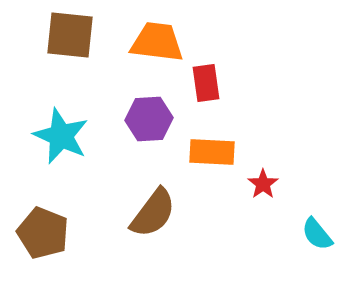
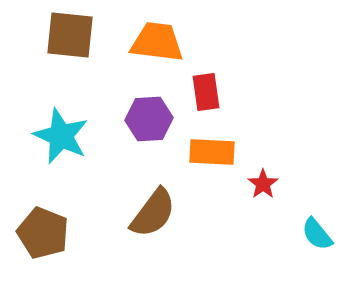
red rectangle: moved 9 px down
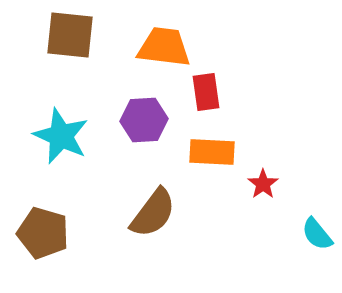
orange trapezoid: moved 7 px right, 5 px down
purple hexagon: moved 5 px left, 1 px down
brown pentagon: rotated 6 degrees counterclockwise
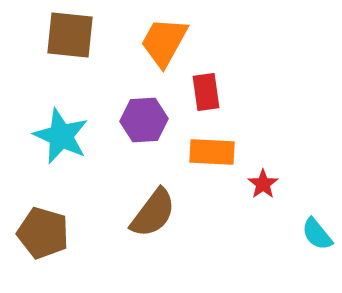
orange trapezoid: moved 5 px up; rotated 68 degrees counterclockwise
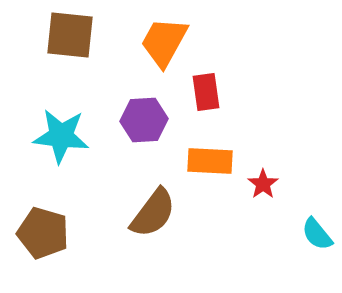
cyan star: rotated 18 degrees counterclockwise
orange rectangle: moved 2 px left, 9 px down
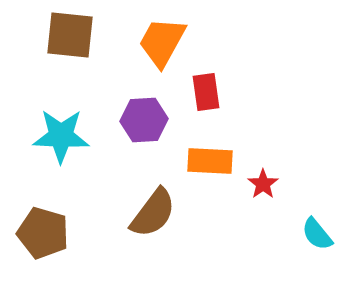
orange trapezoid: moved 2 px left
cyan star: rotated 4 degrees counterclockwise
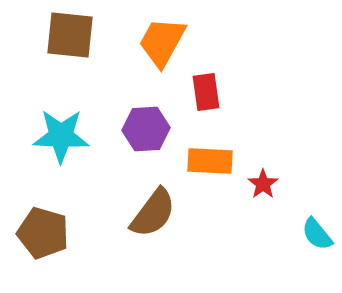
purple hexagon: moved 2 px right, 9 px down
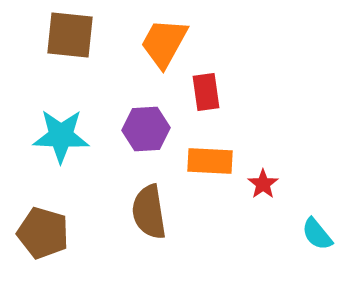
orange trapezoid: moved 2 px right, 1 px down
brown semicircle: moved 4 px left, 1 px up; rotated 134 degrees clockwise
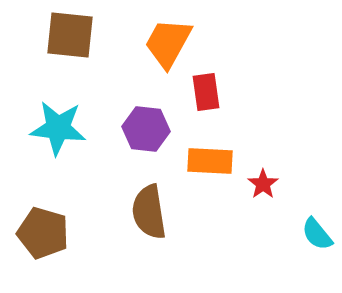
orange trapezoid: moved 4 px right
purple hexagon: rotated 9 degrees clockwise
cyan star: moved 3 px left, 8 px up; rotated 4 degrees clockwise
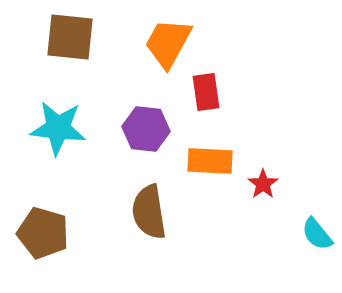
brown square: moved 2 px down
